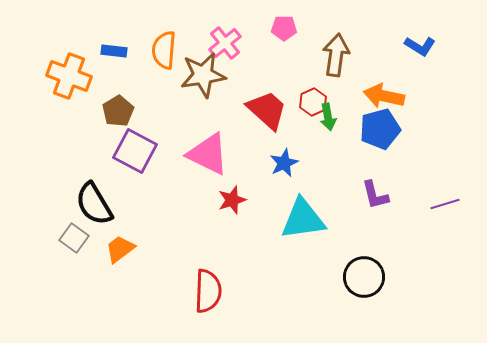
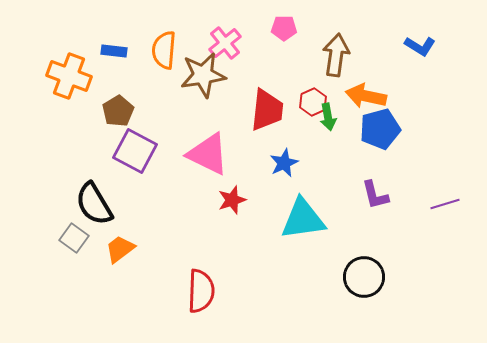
orange arrow: moved 18 px left
red trapezoid: rotated 54 degrees clockwise
red semicircle: moved 7 px left
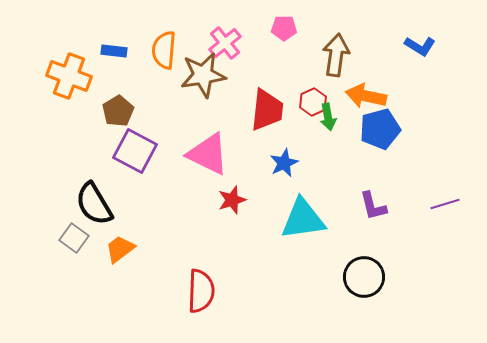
purple L-shape: moved 2 px left, 11 px down
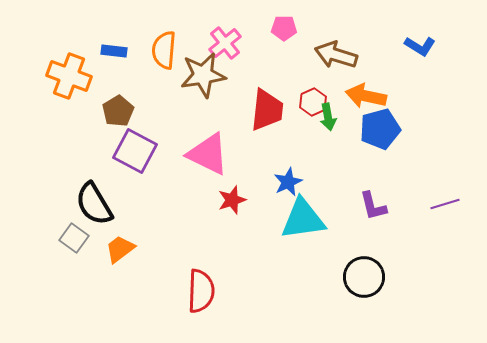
brown arrow: rotated 81 degrees counterclockwise
blue star: moved 4 px right, 19 px down
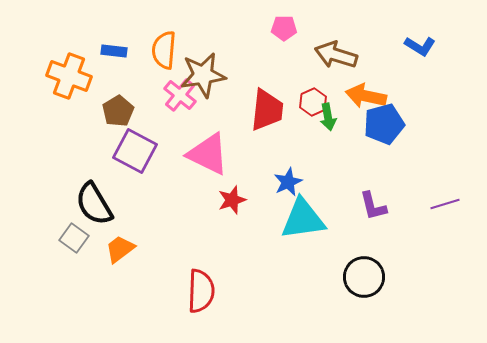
pink cross: moved 45 px left, 52 px down; rotated 12 degrees counterclockwise
blue pentagon: moved 4 px right, 5 px up
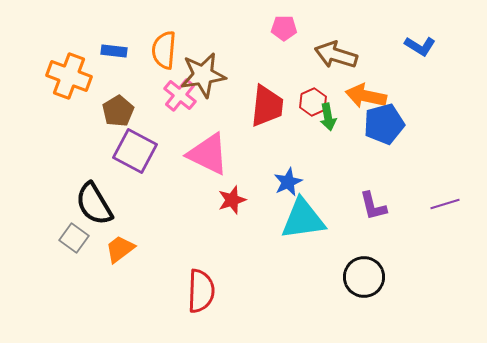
red trapezoid: moved 4 px up
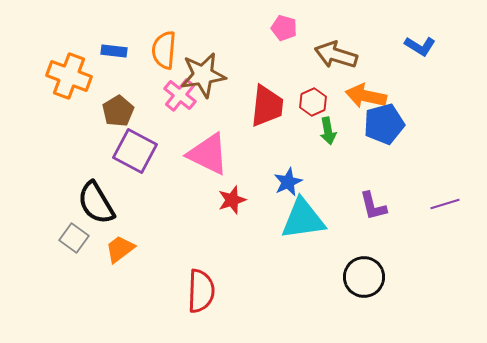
pink pentagon: rotated 15 degrees clockwise
green arrow: moved 14 px down
black semicircle: moved 2 px right, 1 px up
